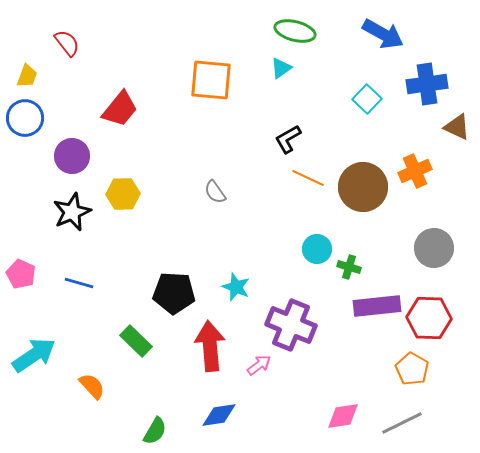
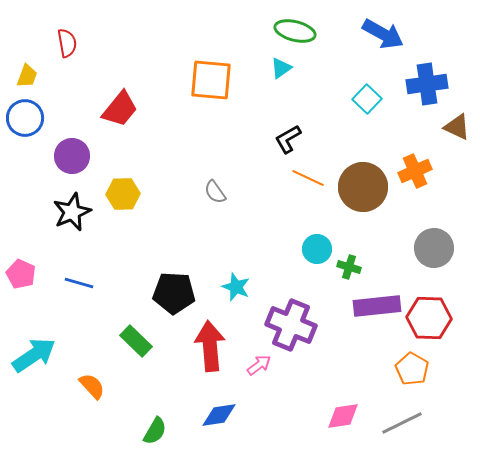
red semicircle: rotated 28 degrees clockwise
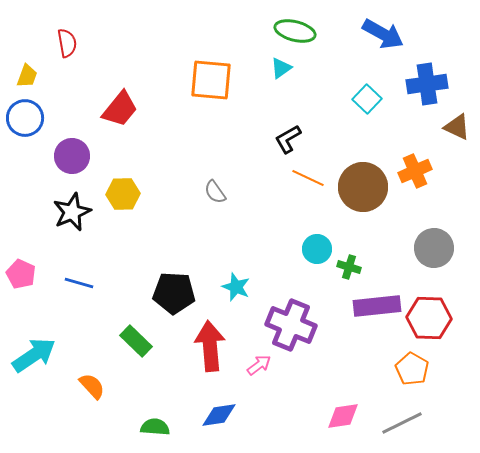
green semicircle: moved 4 px up; rotated 116 degrees counterclockwise
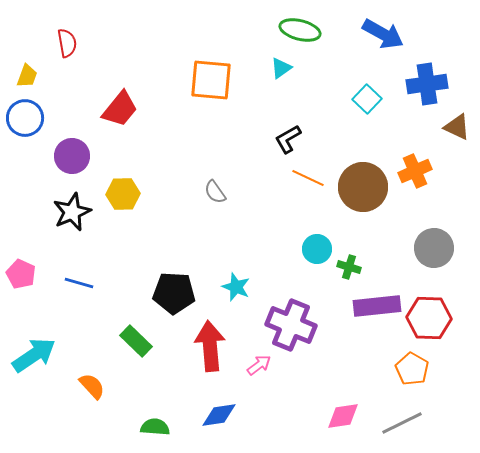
green ellipse: moved 5 px right, 1 px up
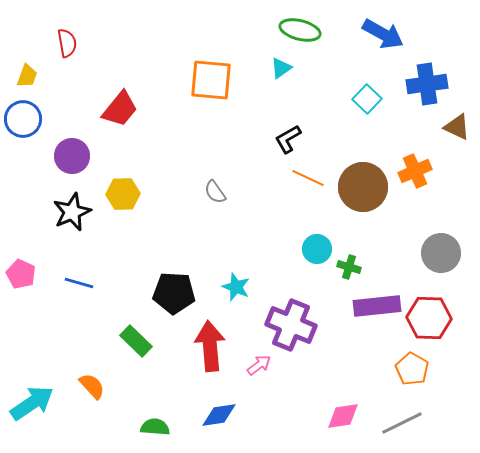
blue circle: moved 2 px left, 1 px down
gray circle: moved 7 px right, 5 px down
cyan arrow: moved 2 px left, 48 px down
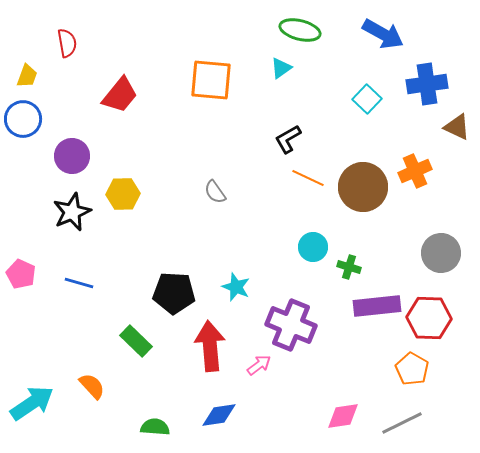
red trapezoid: moved 14 px up
cyan circle: moved 4 px left, 2 px up
